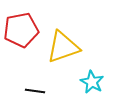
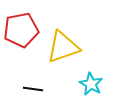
cyan star: moved 1 px left, 2 px down
black line: moved 2 px left, 2 px up
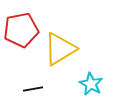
yellow triangle: moved 3 px left, 2 px down; rotated 12 degrees counterclockwise
black line: rotated 18 degrees counterclockwise
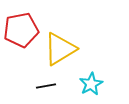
cyan star: rotated 15 degrees clockwise
black line: moved 13 px right, 3 px up
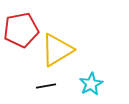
yellow triangle: moved 3 px left, 1 px down
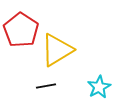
red pentagon: rotated 28 degrees counterclockwise
cyan star: moved 8 px right, 3 px down
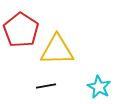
yellow triangle: rotated 30 degrees clockwise
cyan star: rotated 15 degrees counterclockwise
